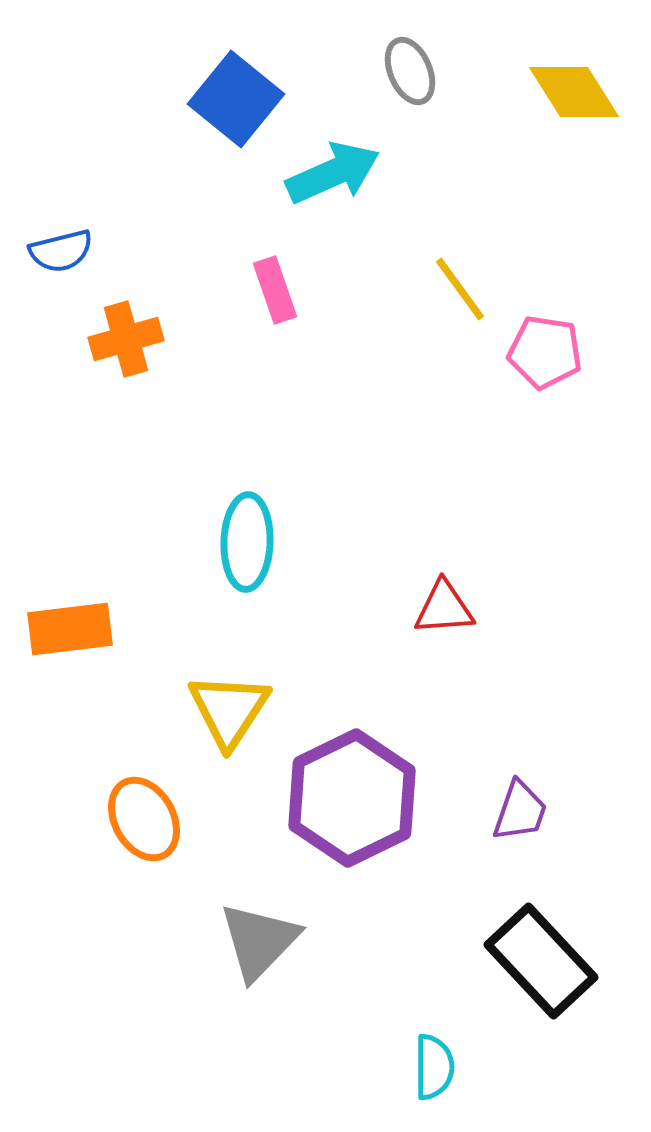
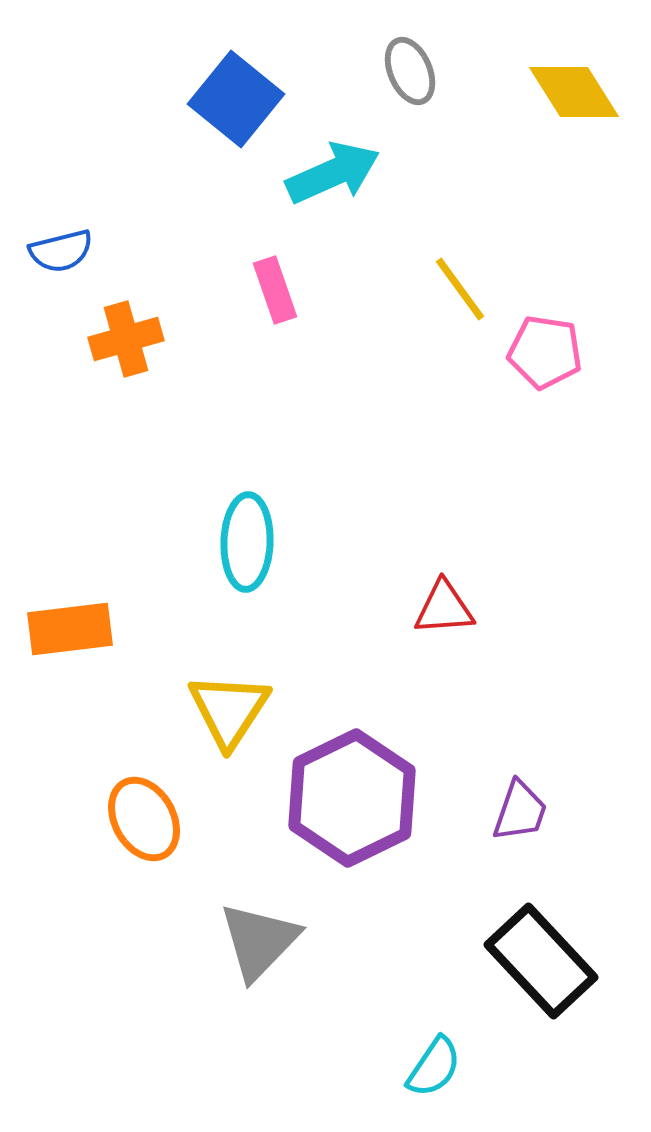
cyan semicircle: rotated 34 degrees clockwise
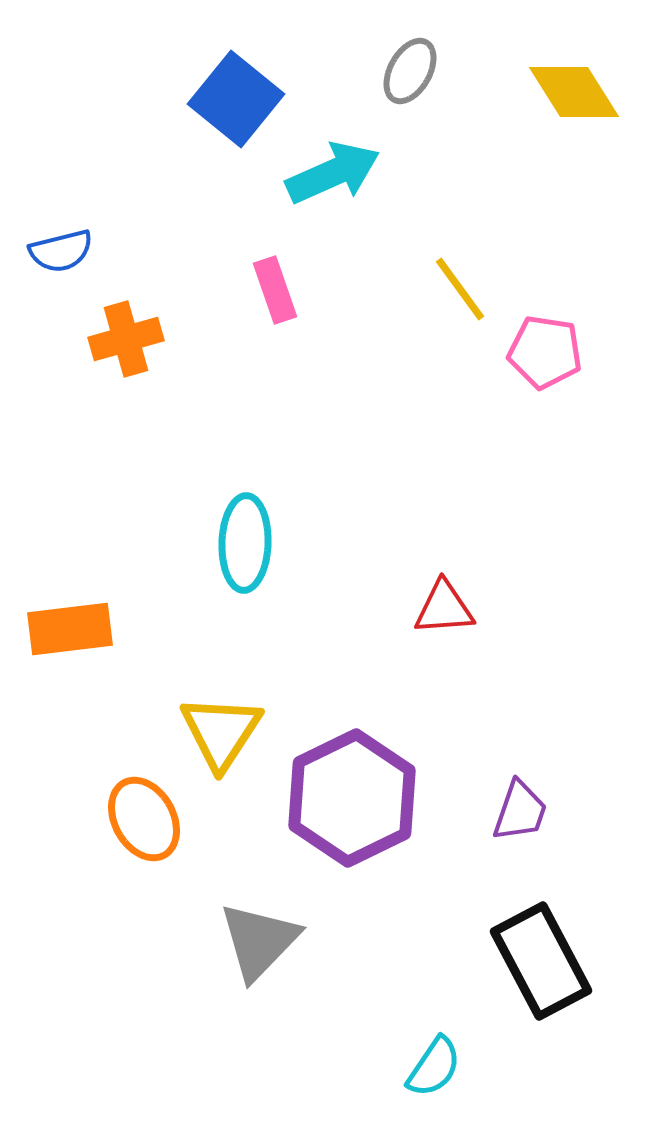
gray ellipse: rotated 52 degrees clockwise
cyan ellipse: moved 2 px left, 1 px down
yellow triangle: moved 8 px left, 22 px down
black rectangle: rotated 15 degrees clockwise
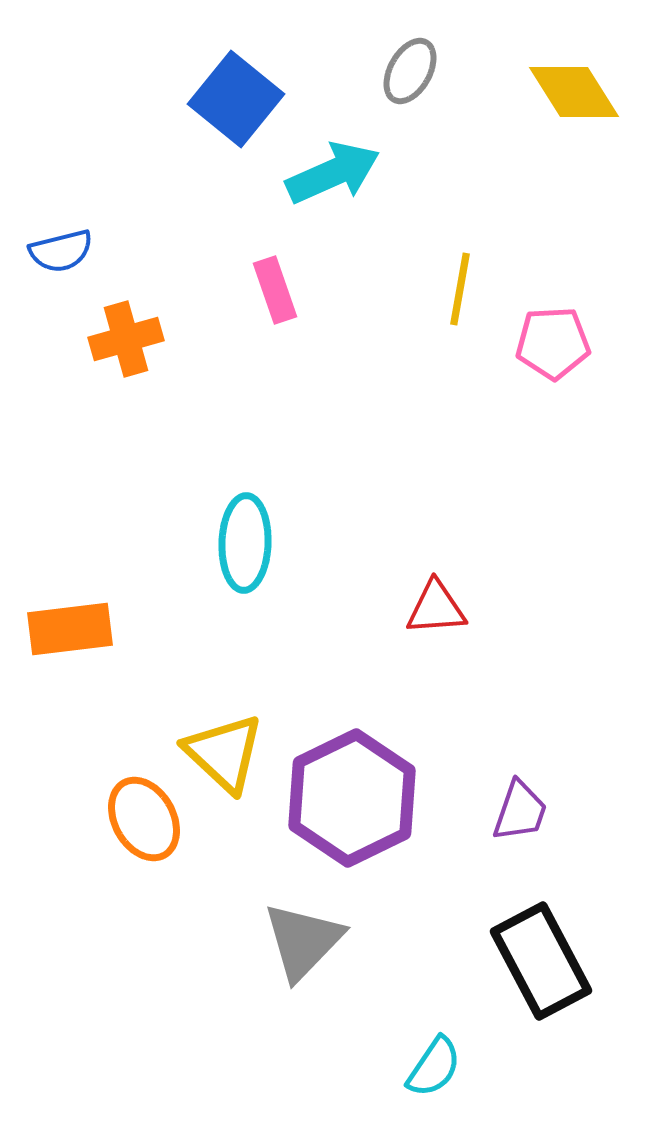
yellow line: rotated 46 degrees clockwise
pink pentagon: moved 8 px right, 9 px up; rotated 12 degrees counterclockwise
red triangle: moved 8 px left
yellow triangle: moved 3 px right, 21 px down; rotated 20 degrees counterclockwise
gray triangle: moved 44 px right
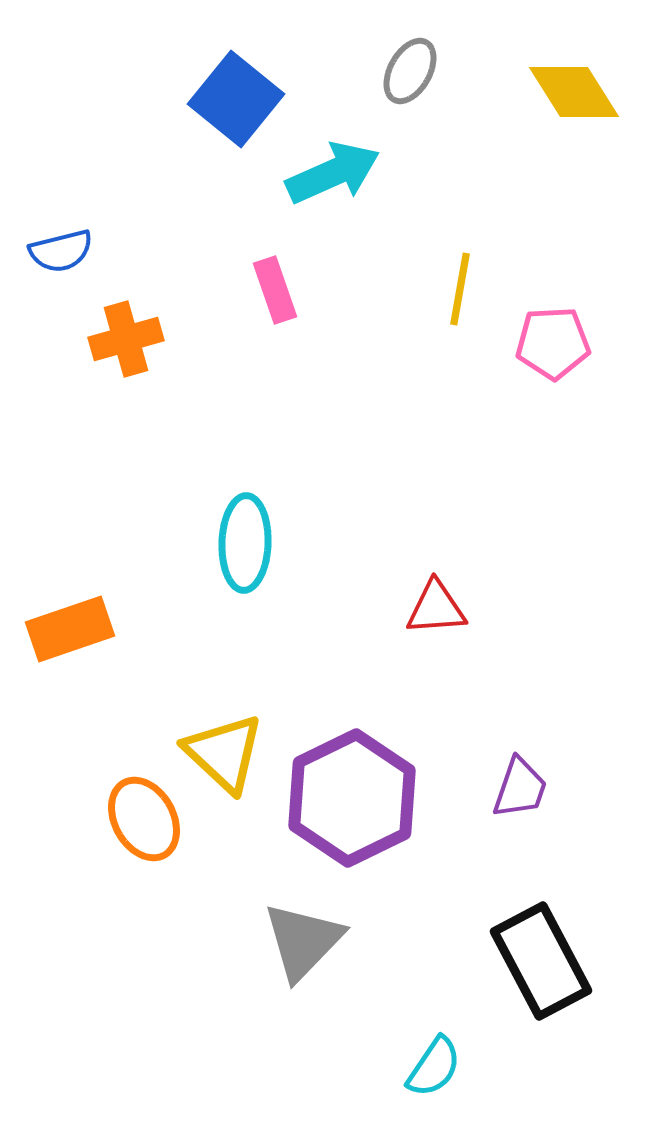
orange rectangle: rotated 12 degrees counterclockwise
purple trapezoid: moved 23 px up
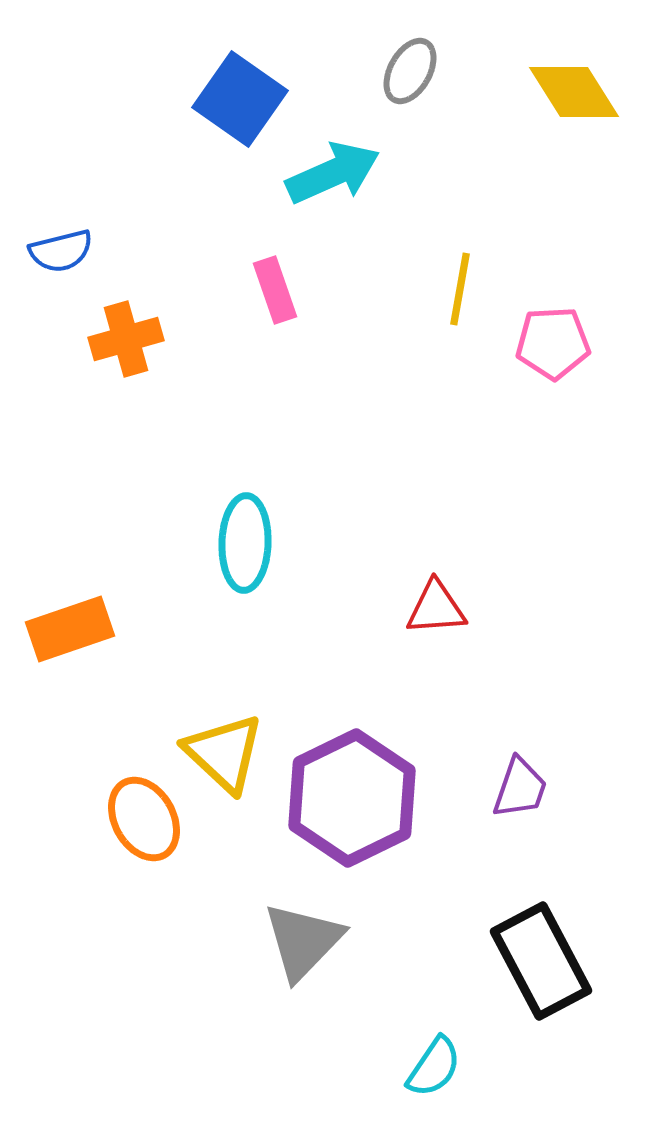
blue square: moved 4 px right; rotated 4 degrees counterclockwise
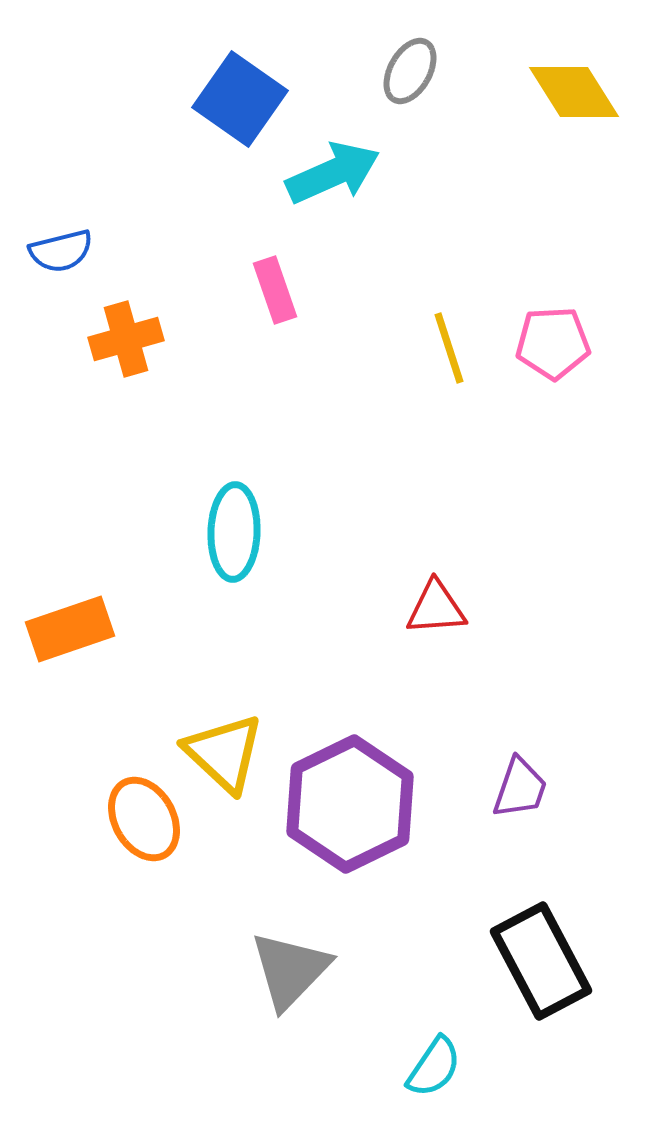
yellow line: moved 11 px left, 59 px down; rotated 28 degrees counterclockwise
cyan ellipse: moved 11 px left, 11 px up
purple hexagon: moved 2 px left, 6 px down
gray triangle: moved 13 px left, 29 px down
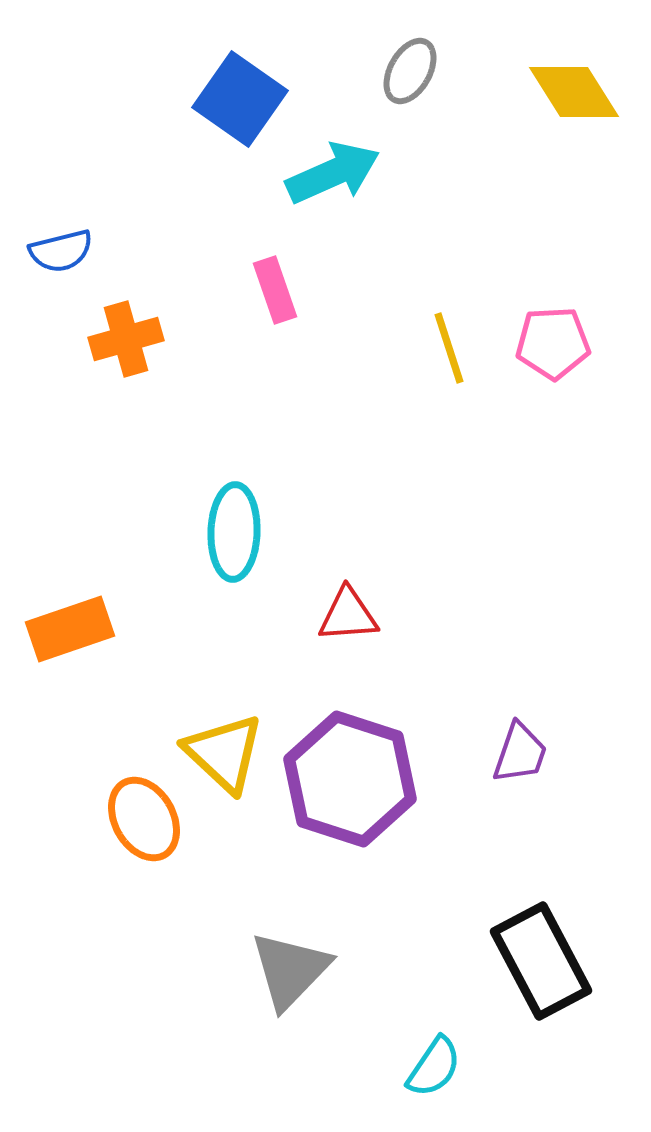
red triangle: moved 88 px left, 7 px down
purple trapezoid: moved 35 px up
purple hexagon: moved 25 px up; rotated 16 degrees counterclockwise
